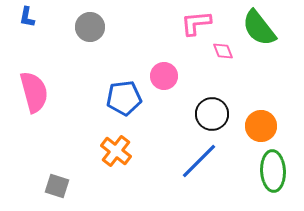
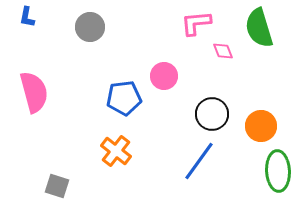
green semicircle: rotated 21 degrees clockwise
blue line: rotated 9 degrees counterclockwise
green ellipse: moved 5 px right
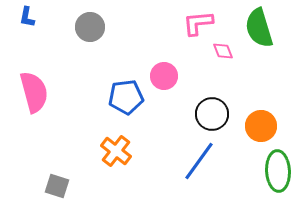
pink L-shape: moved 2 px right
blue pentagon: moved 2 px right, 1 px up
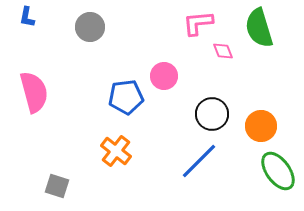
blue line: rotated 9 degrees clockwise
green ellipse: rotated 33 degrees counterclockwise
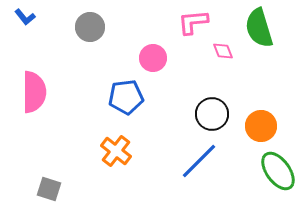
blue L-shape: moved 2 px left; rotated 50 degrees counterclockwise
pink L-shape: moved 5 px left, 1 px up
pink circle: moved 11 px left, 18 px up
pink semicircle: rotated 15 degrees clockwise
gray square: moved 8 px left, 3 px down
